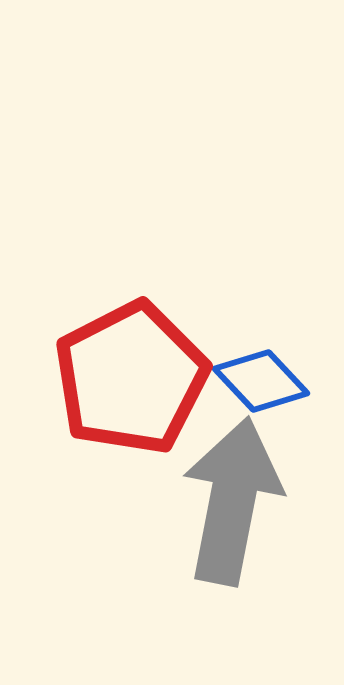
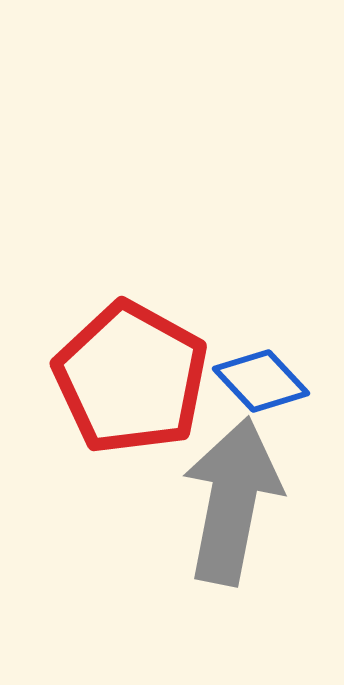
red pentagon: rotated 16 degrees counterclockwise
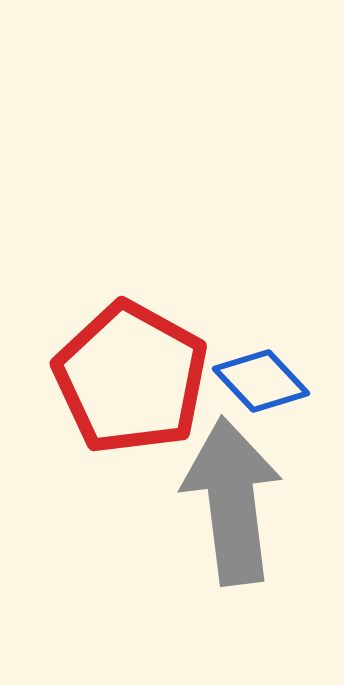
gray arrow: rotated 18 degrees counterclockwise
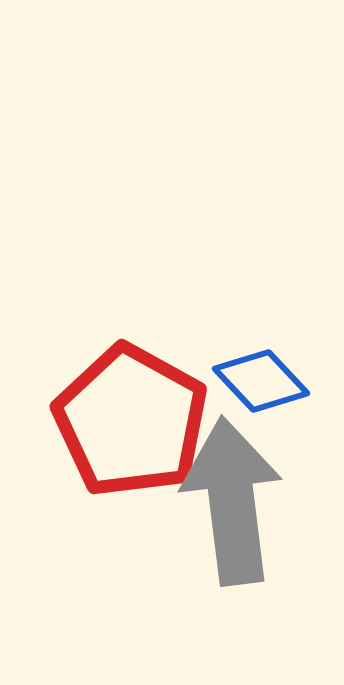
red pentagon: moved 43 px down
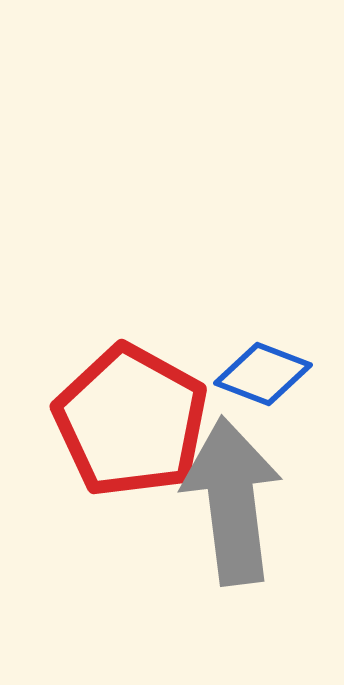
blue diamond: moved 2 px right, 7 px up; rotated 26 degrees counterclockwise
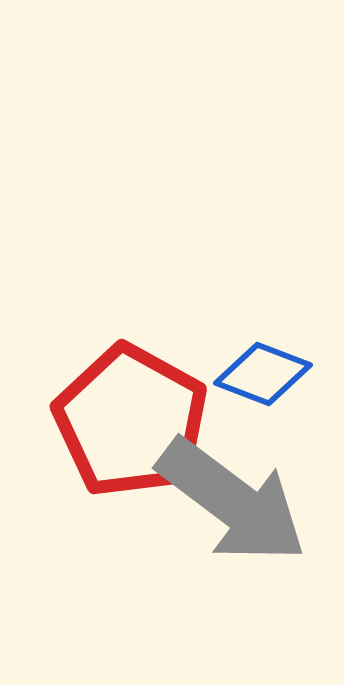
gray arrow: rotated 134 degrees clockwise
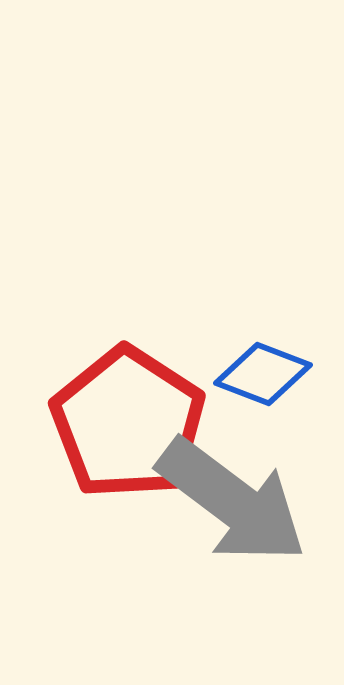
red pentagon: moved 3 px left, 2 px down; rotated 4 degrees clockwise
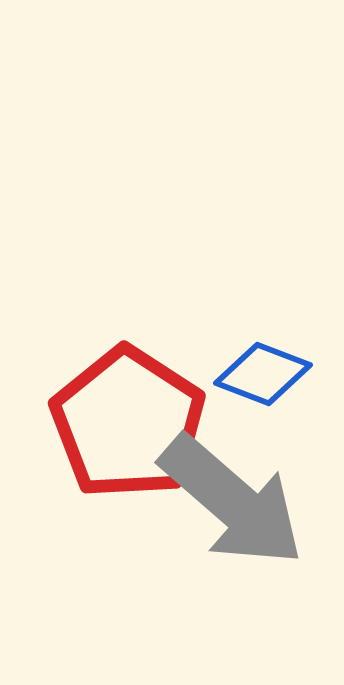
gray arrow: rotated 4 degrees clockwise
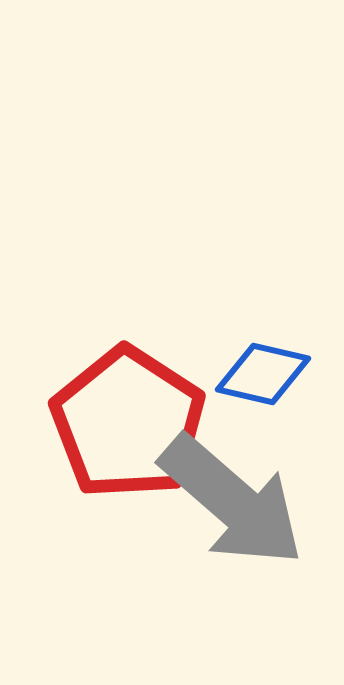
blue diamond: rotated 8 degrees counterclockwise
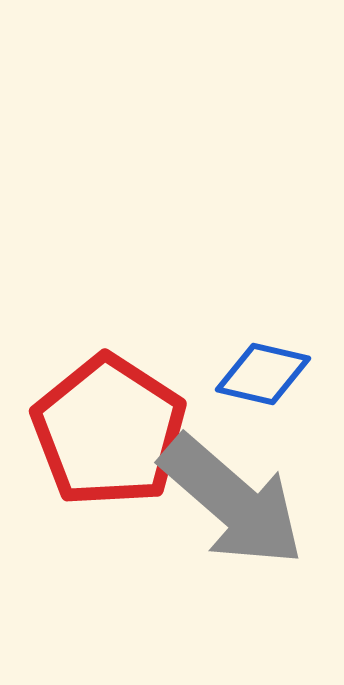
red pentagon: moved 19 px left, 8 px down
